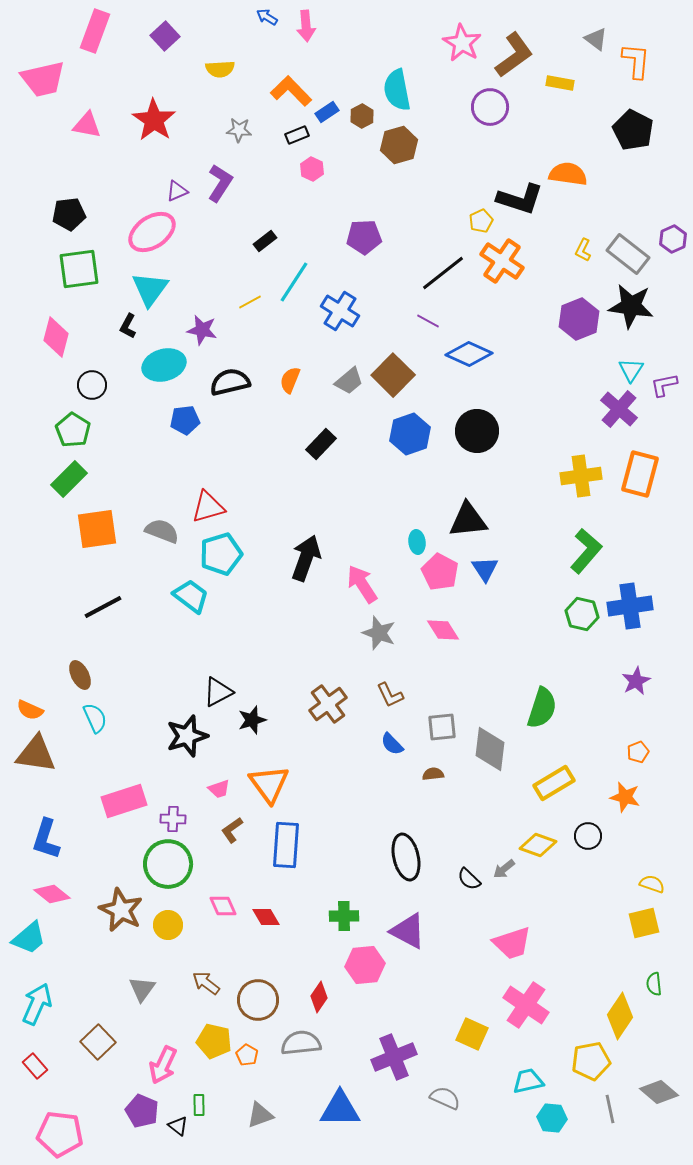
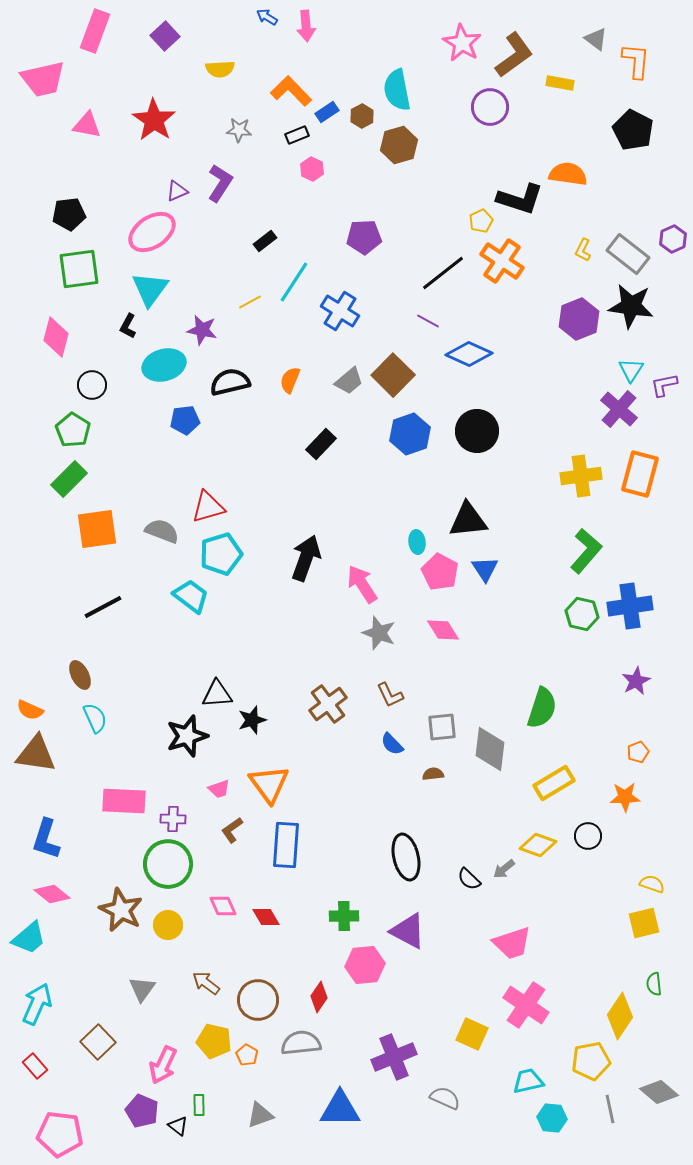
black triangle at (218, 692): moved 1 px left, 2 px down; rotated 24 degrees clockwise
orange star at (625, 797): rotated 16 degrees counterclockwise
pink rectangle at (124, 801): rotated 21 degrees clockwise
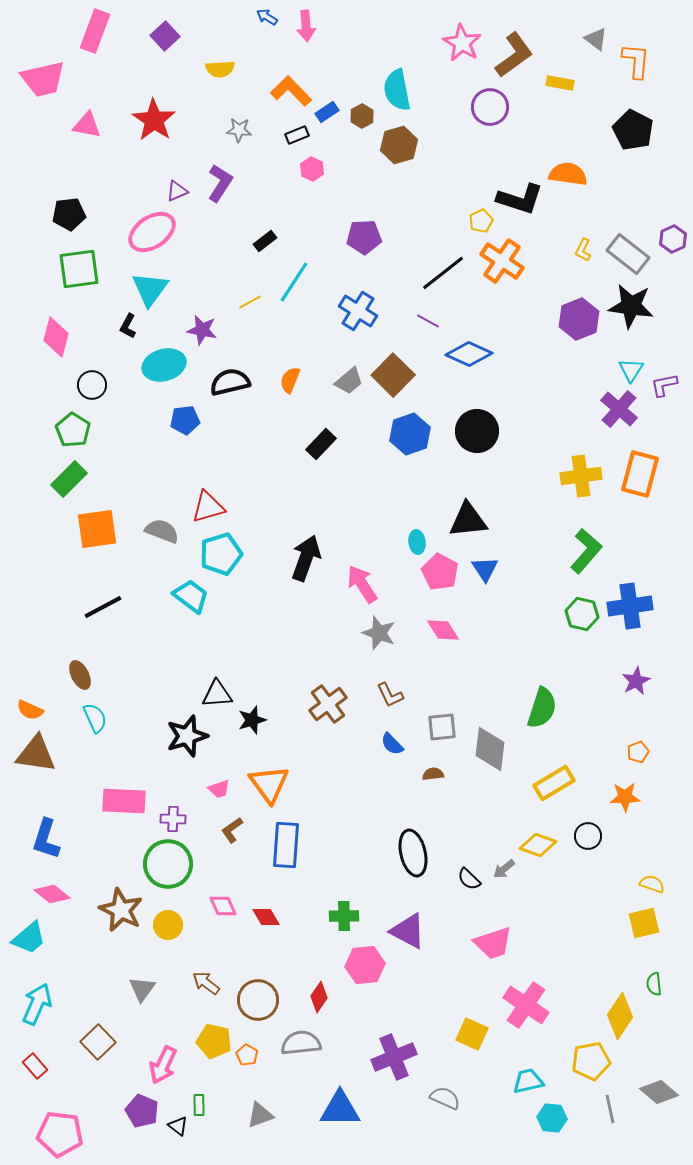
blue cross at (340, 311): moved 18 px right
black ellipse at (406, 857): moved 7 px right, 4 px up
pink trapezoid at (512, 943): moved 19 px left
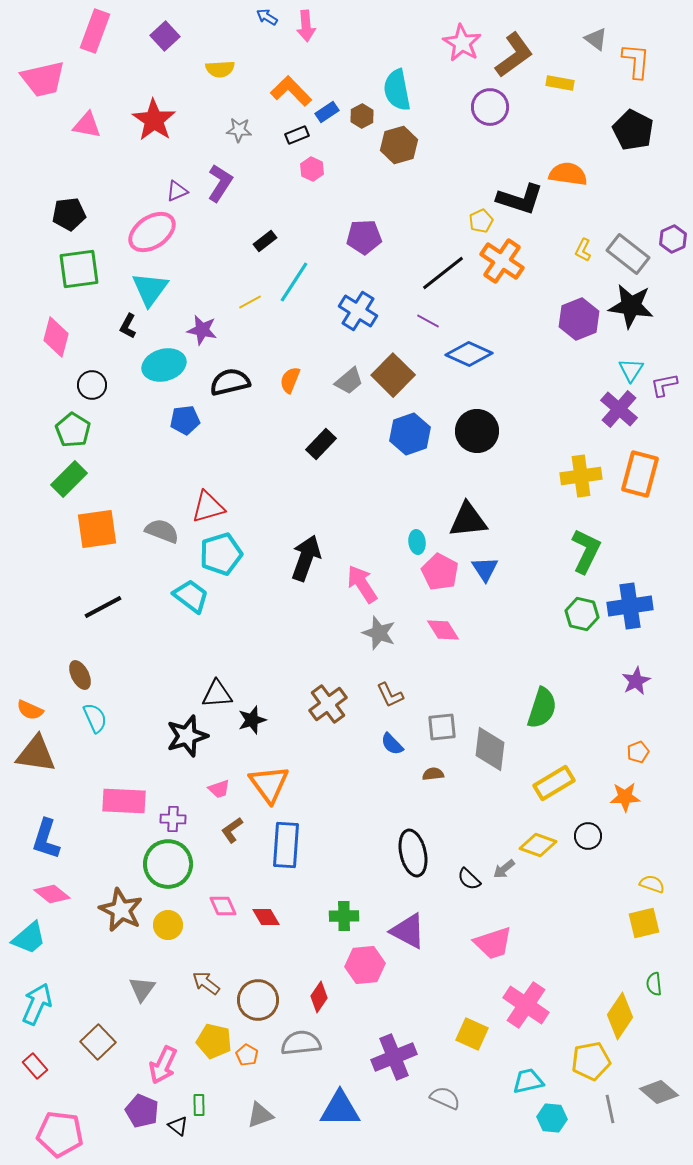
green L-shape at (586, 551): rotated 15 degrees counterclockwise
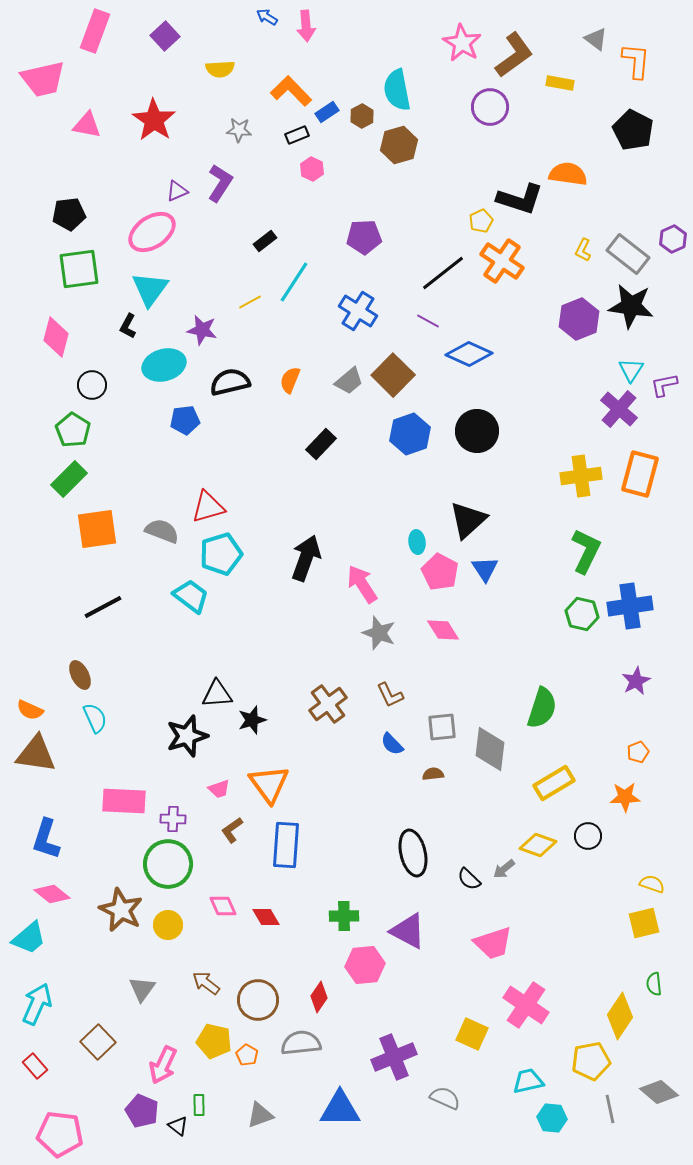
black triangle at (468, 520): rotated 36 degrees counterclockwise
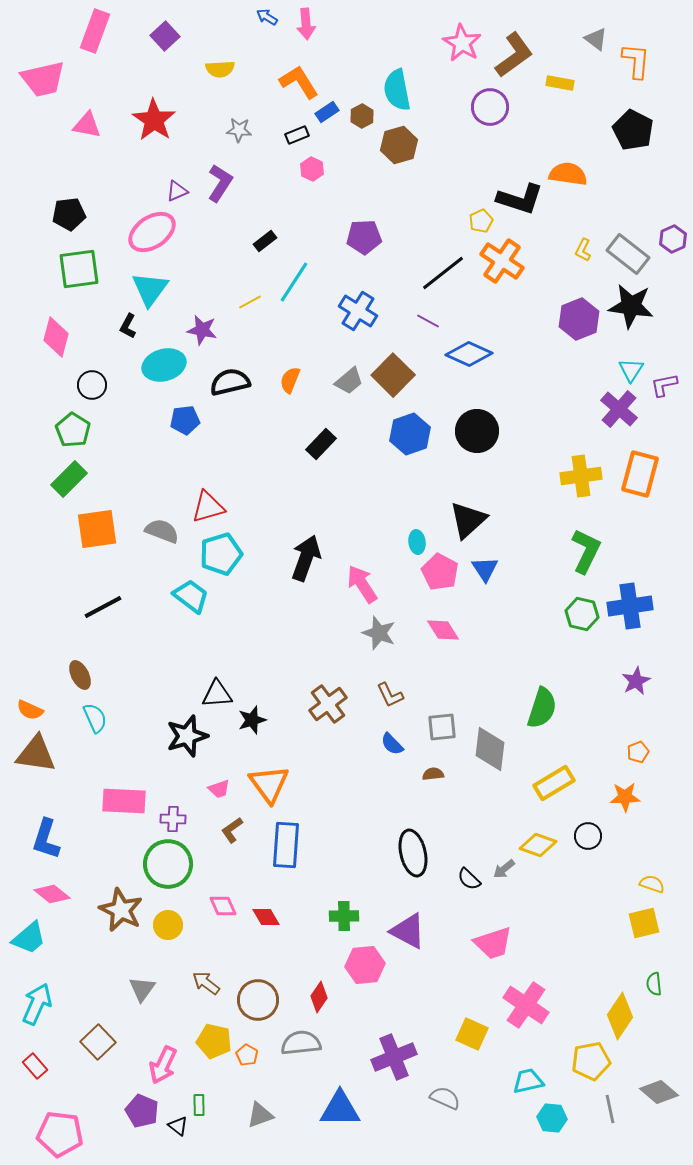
pink arrow at (306, 26): moved 2 px up
orange L-shape at (291, 91): moved 8 px right, 9 px up; rotated 12 degrees clockwise
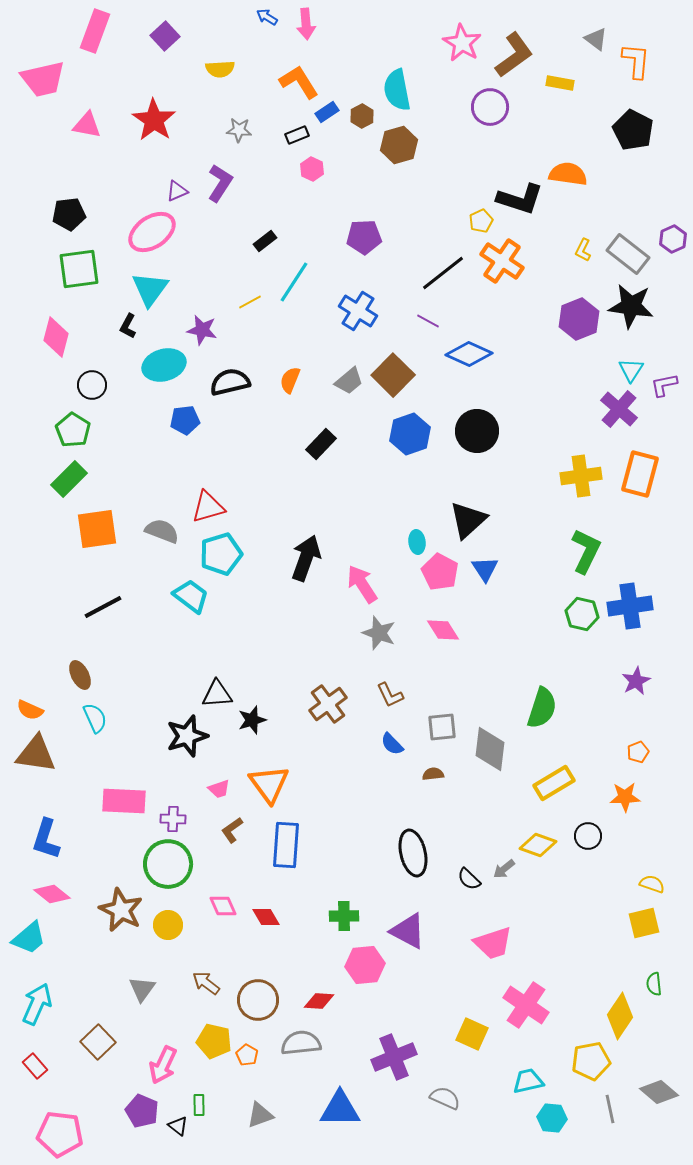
red diamond at (319, 997): moved 4 px down; rotated 60 degrees clockwise
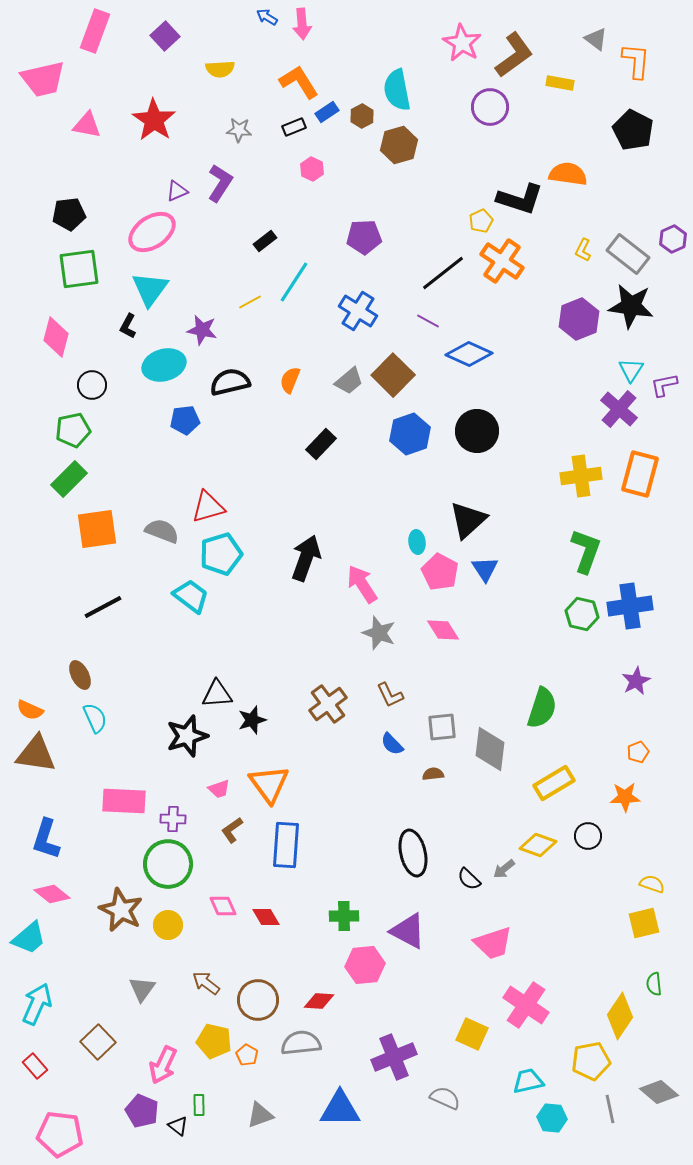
pink arrow at (306, 24): moved 4 px left
black rectangle at (297, 135): moved 3 px left, 8 px up
green pentagon at (73, 430): rotated 28 degrees clockwise
green L-shape at (586, 551): rotated 6 degrees counterclockwise
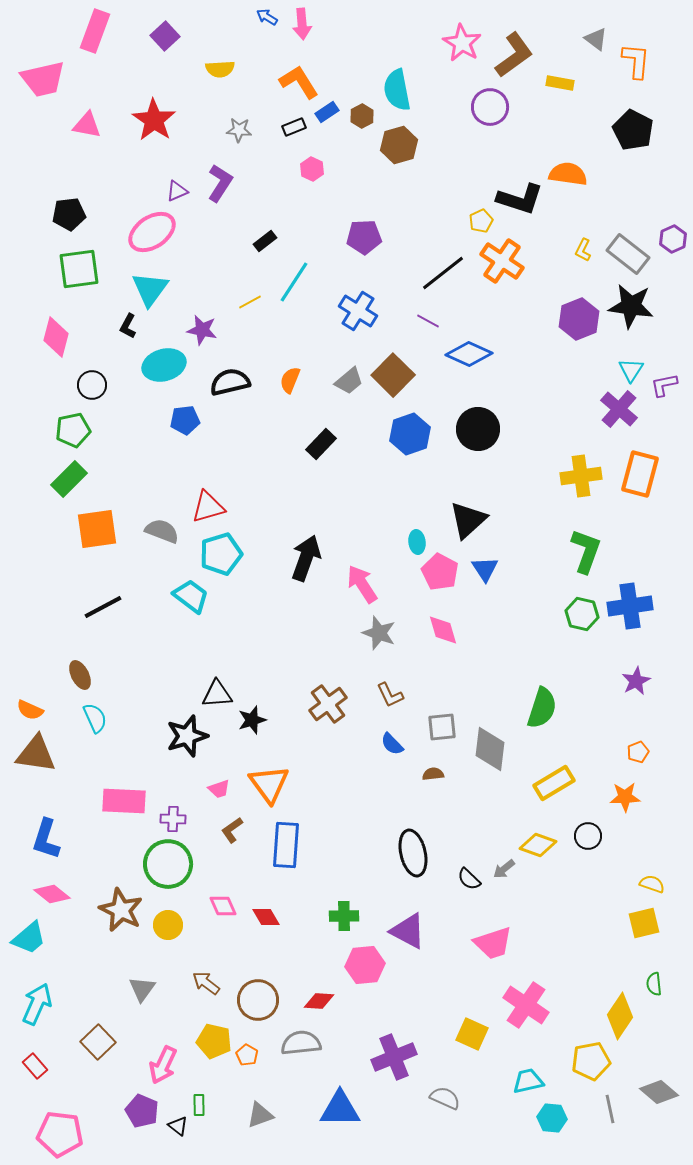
black circle at (477, 431): moved 1 px right, 2 px up
pink diamond at (443, 630): rotated 16 degrees clockwise
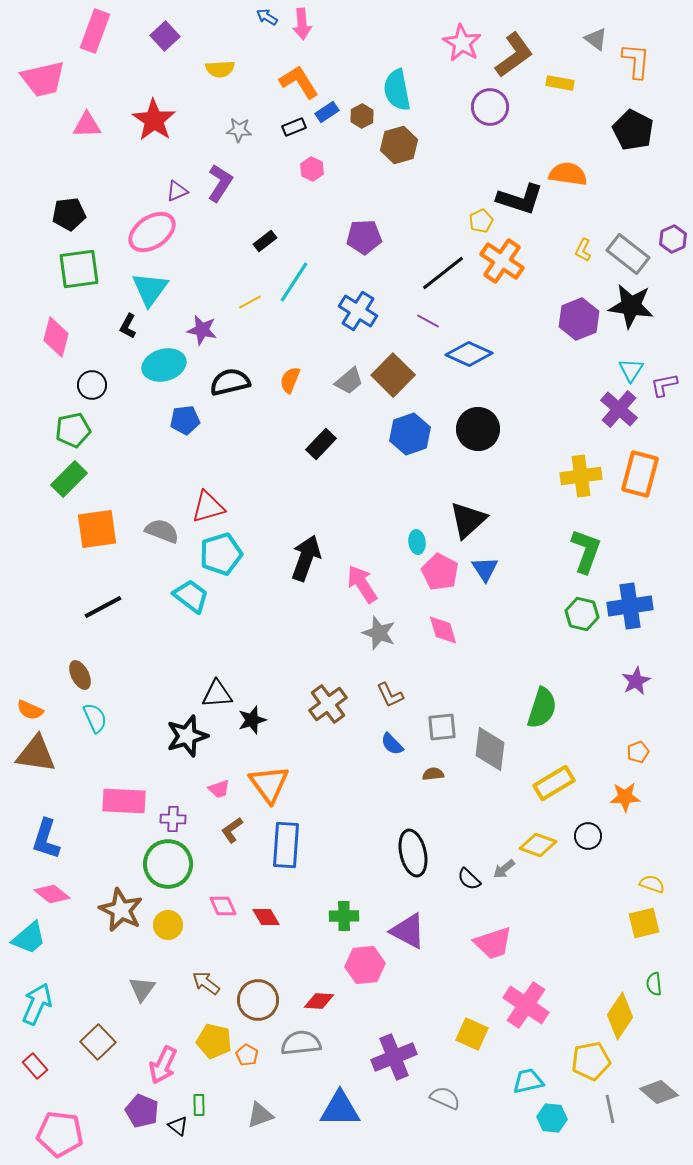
pink triangle at (87, 125): rotated 12 degrees counterclockwise
